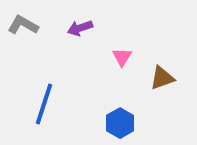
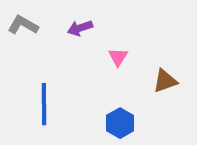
pink triangle: moved 4 px left
brown triangle: moved 3 px right, 3 px down
blue line: rotated 18 degrees counterclockwise
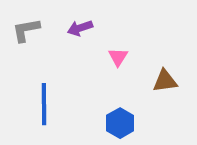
gray L-shape: moved 3 px right, 5 px down; rotated 40 degrees counterclockwise
brown triangle: rotated 12 degrees clockwise
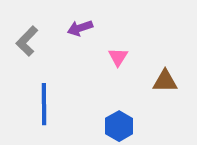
gray L-shape: moved 1 px right, 11 px down; rotated 36 degrees counterclockwise
brown triangle: rotated 8 degrees clockwise
blue hexagon: moved 1 px left, 3 px down
